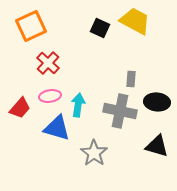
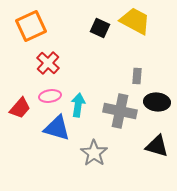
gray rectangle: moved 6 px right, 3 px up
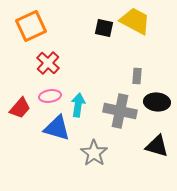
black square: moved 4 px right; rotated 12 degrees counterclockwise
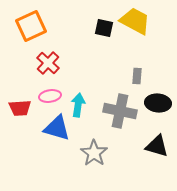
black ellipse: moved 1 px right, 1 px down
red trapezoid: rotated 45 degrees clockwise
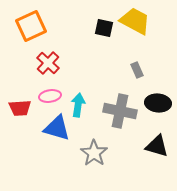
gray rectangle: moved 6 px up; rotated 28 degrees counterclockwise
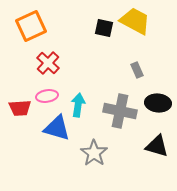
pink ellipse: moved 3 px left
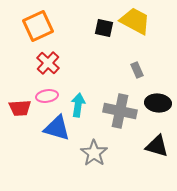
orange square: moved 7 px right
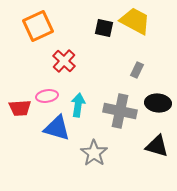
red cross: moved 16 px right, 2 px up
gray rectangle: rotated 49 degrees clockwise
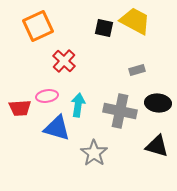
gray rectangle: rotated 49 degrees clockwise
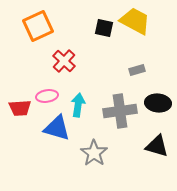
gray cross: rotated 20 degrees counterclockwise
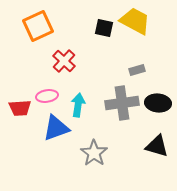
gray cross: moved 2 px right, 8 px up
blue triangle: moved 1 px left; rotated 36 degrees counterclockwise
